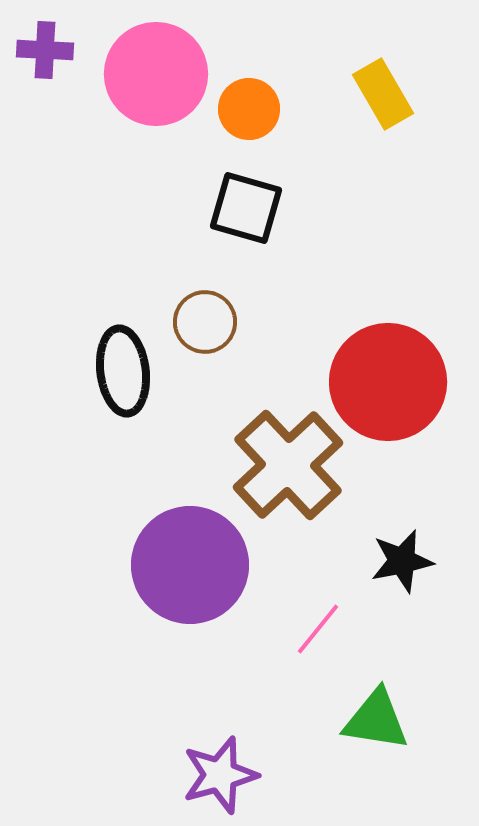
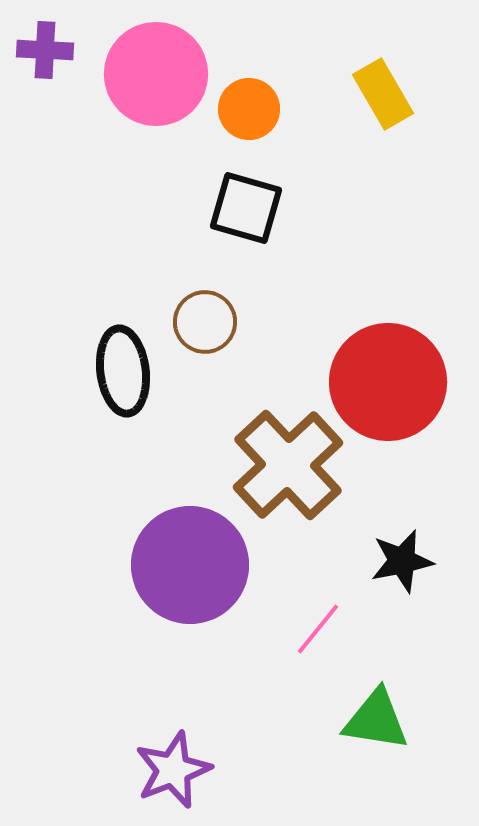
purple star: moved 47 px left, 5 px up; rotated 6 degrees counterclockwise
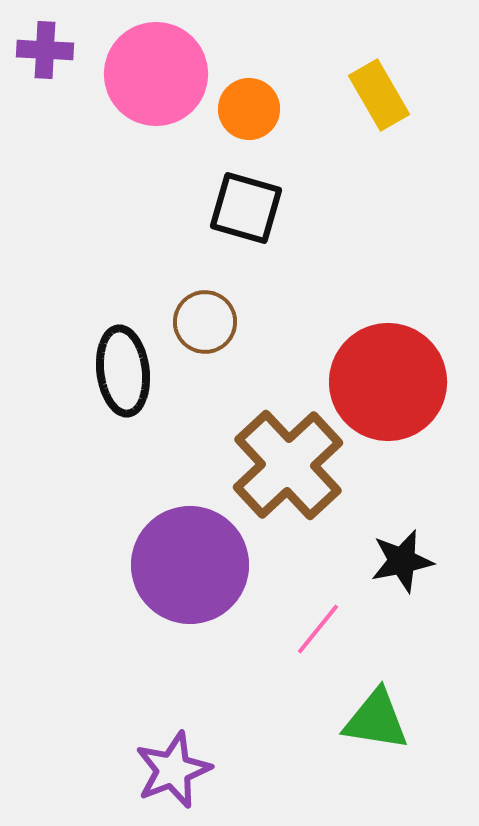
yellow rectangle: moved 4 px left, 1 px down
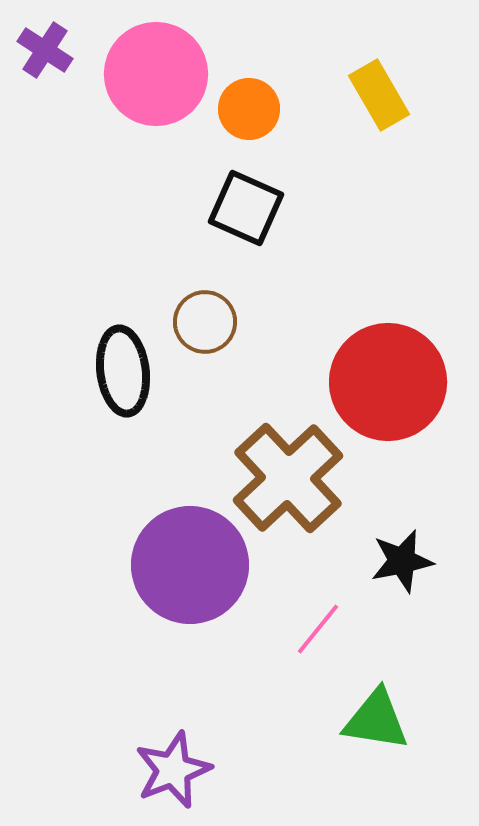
purple cross: rotated 30 degrees clockwise
black square: rotated 8 degrees clockwise
brown cross: moved 13 px down
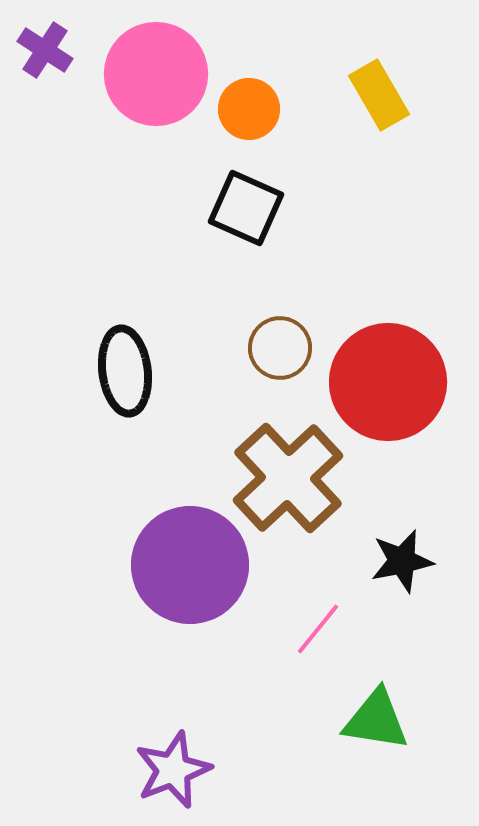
brown circle: moved 75 px right, 26 px down
black ellipse: moved 2 px right
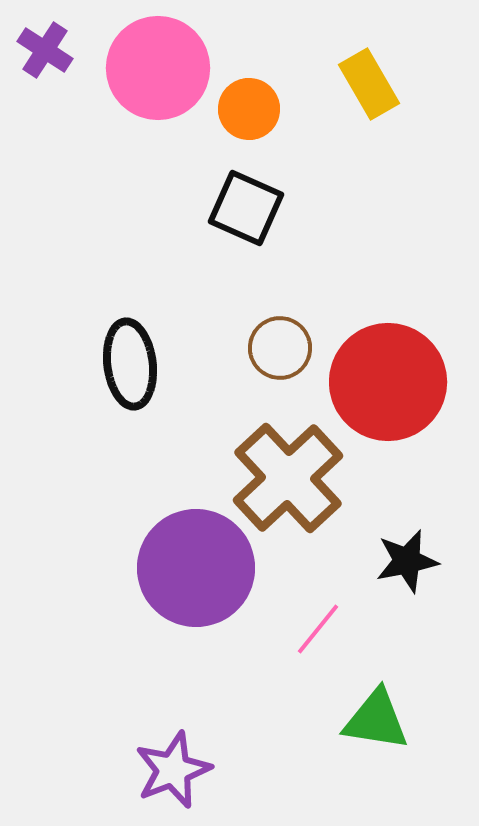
pink circle: moved 2 px right, 6 px up
yellow rectangle: moved 10 px left, 11 px up
black ellipse: moved 5 px right, 7 px up
black star: moved 5 px right
purple circle: moved 6 px right, 3 px down
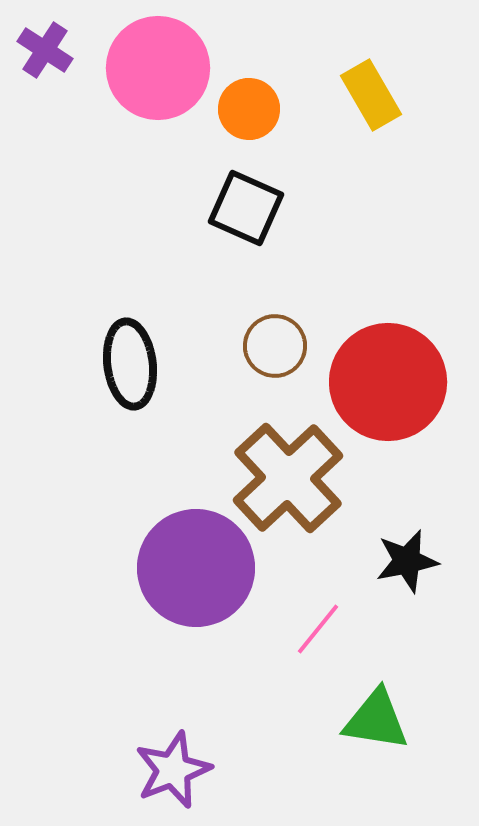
yellow rectangle: moved 2 px right, 11 px down
brown circle: moved 5 px left, 2 px up
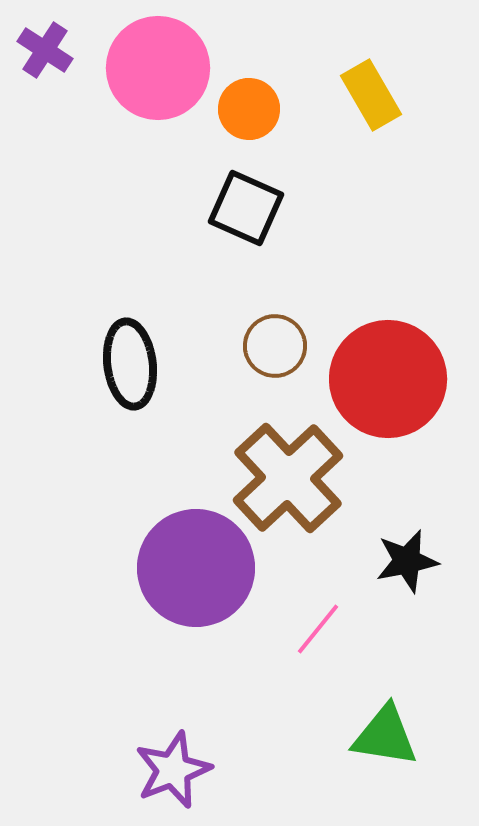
red circle: moved 3 px up
green triangle: moved 9 px right, 16 px down
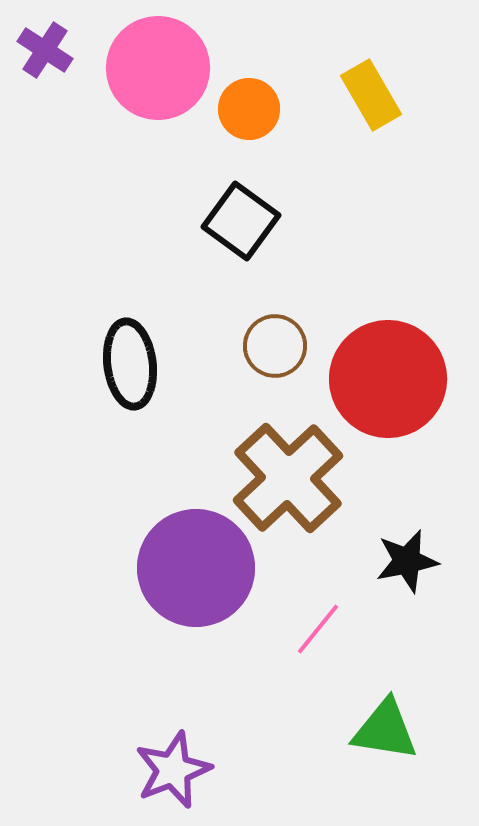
black square: moved 5 px left, 13 px down; rotated 12 degrees clockwise
green triangle: moved 6 px up
